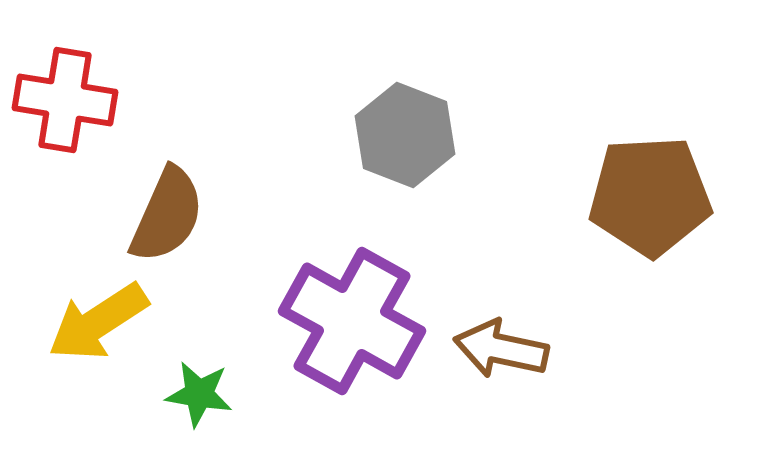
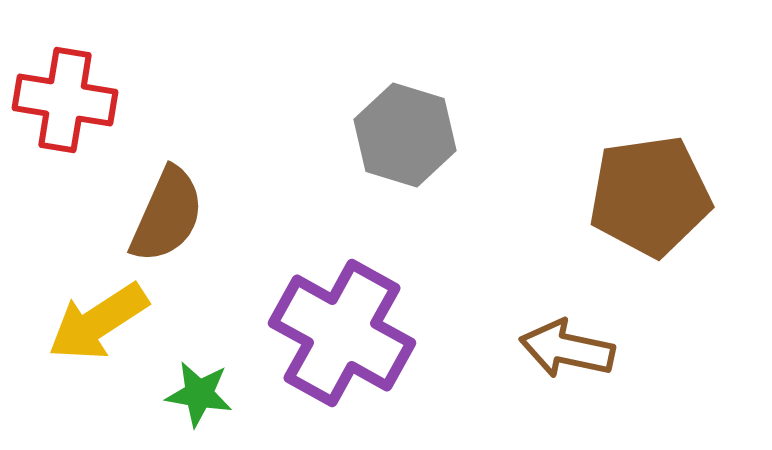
gray hexagon: rotated 4 degrees counterclockwise
brown pentagon: rotated 5 degrees counterclockwise
purple cross: moved 10 px left, 12 px down
brown arrow: moved 66 px right
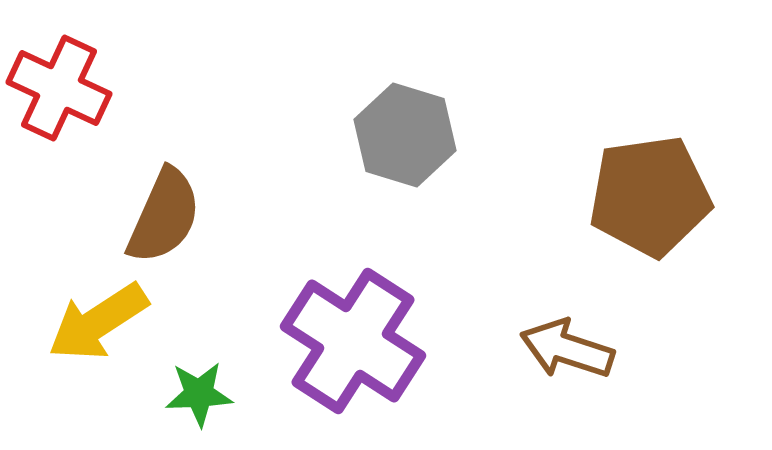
red cross: moved 6 px left, 12 px up; rotated 16 degrees clockwise
brown semicircle: moved 3 px left, 1 px down
purple cross: moved 11 px right, 8 px down; rotated 4 degrees clockwise
brown arrow: rotated 6 degrees clockwise
green star: rotated 12 degrees counterclockwise
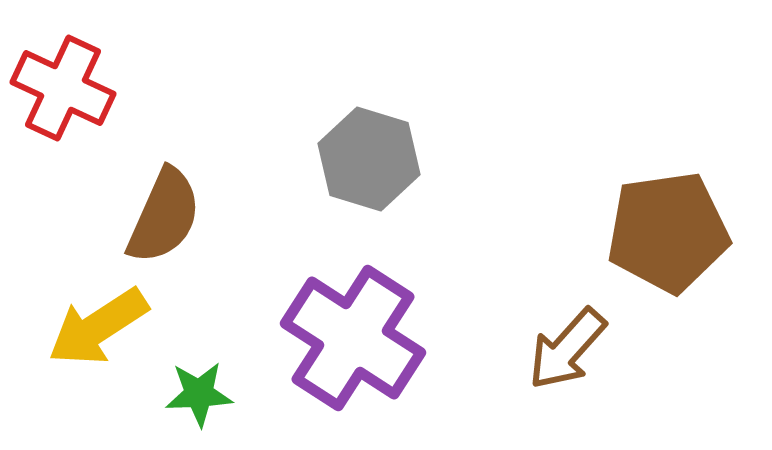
red cross: moved 4 px right
gray hexagon: moved 36 px left, 24 px down
brown pentagon: moved 18 px right, 36 px down
yellow arrow: moved 5 px down
purple cross: moved 3 px up
brown arrow: rotated 66 degrees counterclockwise
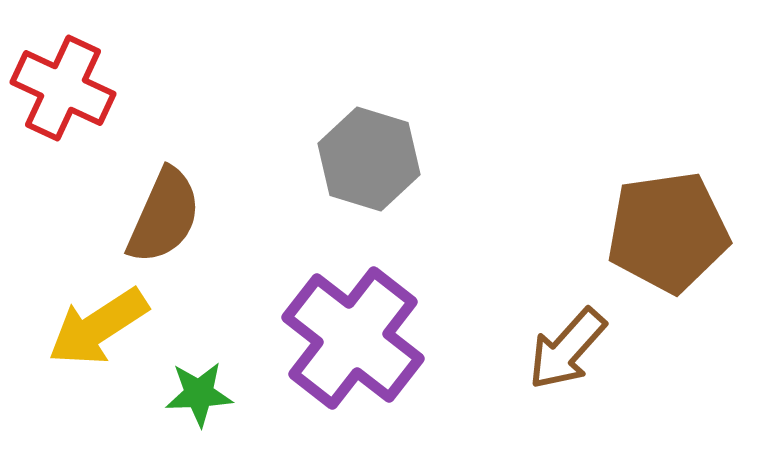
purple cross: rotated 5 degrees clockwise
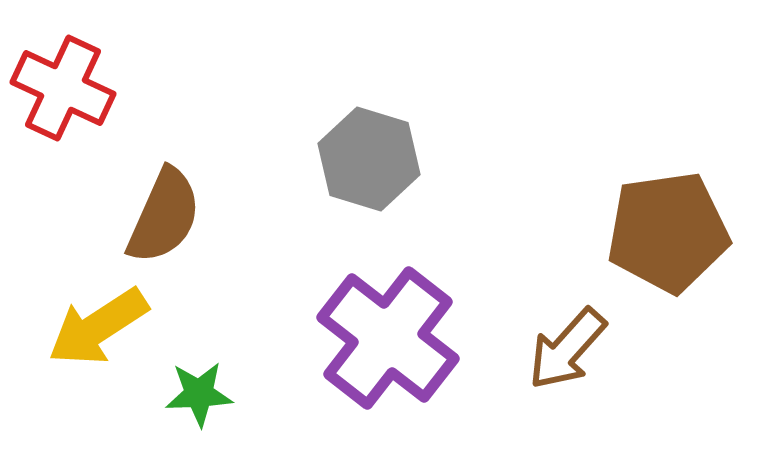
purple cross: moved 35 px right
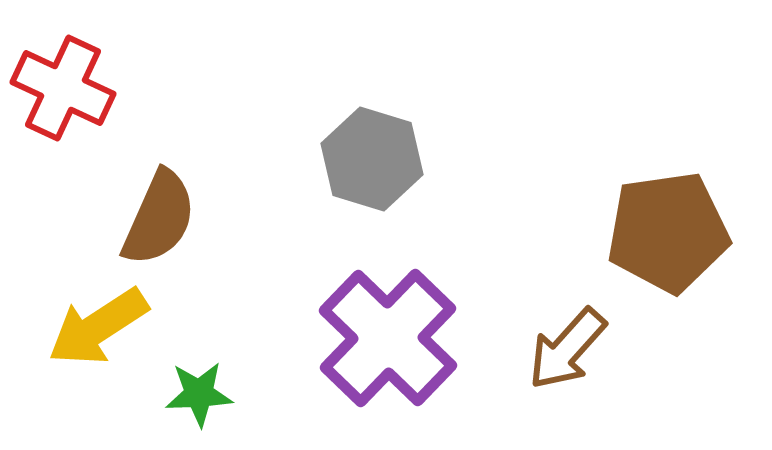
gray hexagon: moved 3 px right
brown semicircle: moved 5 px left, 2 px down
purple cross: rotated 6 degrees clockwise
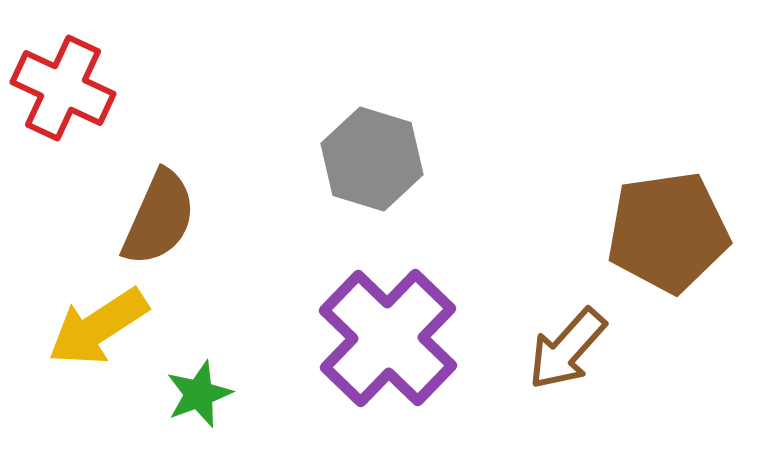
green star: rotated 18 degrees counterclockwise
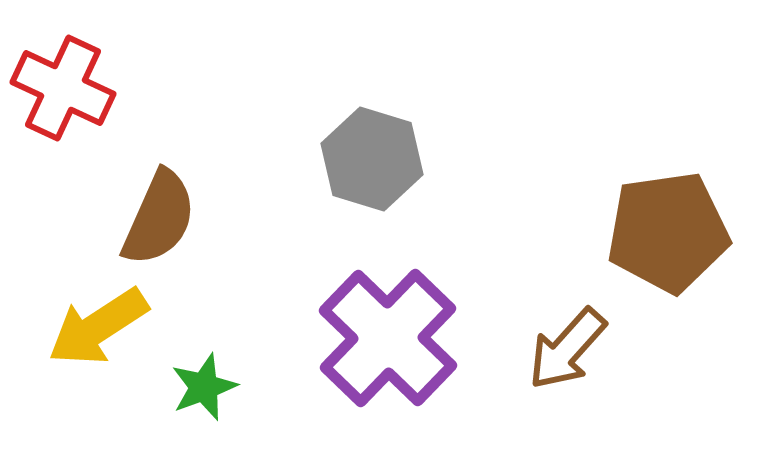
green star: moved 5 px right, 7 px up
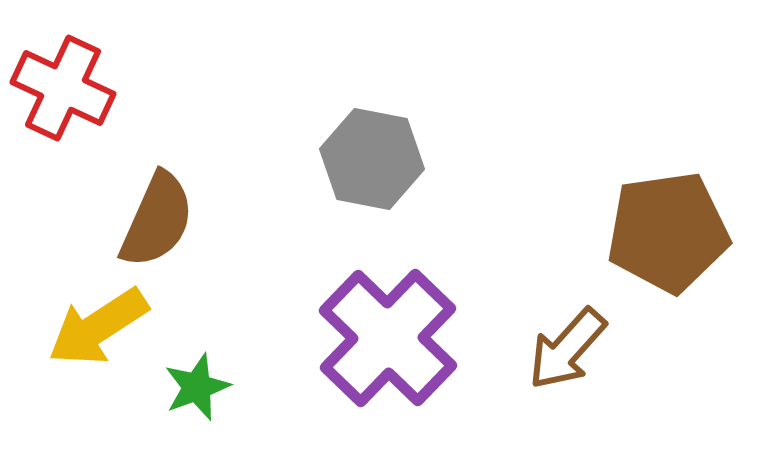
gray hexagon: rotated 6 degrees counterclockwise
brown semicircle: moved 2 px left, 2 px down
green star: moved 7 px left
